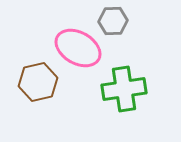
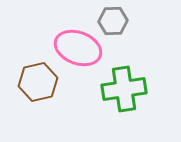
pink ellipse: rotated 9 degrees counterclockwise
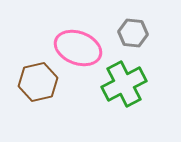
gray hexagon: moved 20 px right, 12 px down; rotated 8 degrees clockwise
green cross: moved 5 px up; rotated 18 degrees counterclockwise
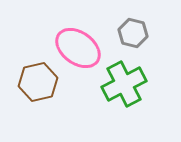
gray hexagon: rotated 8 degrees clockwise
pink ellipse: rotated 15 degrees clockwise
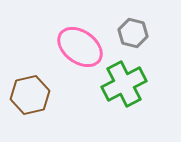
pink ellipse: moved 2 px right, 1 px up
brown hexagon: moved 8 px left, 13 px down
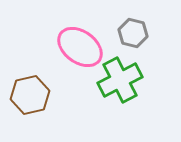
green cross: moved 4 px left, 4 px up
